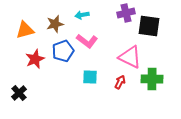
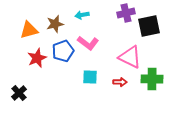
black square: rotated 20 degrees counterclockwise
orange triangle: moved 4 px right
pink L-shape: moved 1 px right, 2 px down
red star: moved 2 px right, 1 px up
red arrow: rotated 64 degrees clockwise
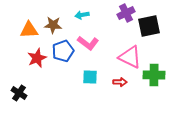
purple cross: rotated 12 degrees counterclockwise
brown star: moved 2 px left, 1 px down; rotated 18 degrees clockwise
orange triangle: rotated 12 degrees clockwise
green cross: moved 2 px right, 4 px up
black cross: rotated 14 degrees counterclockwise
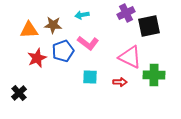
black cross: rotated 14 degrees clockwise
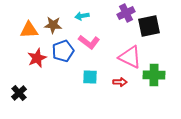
cyan arrow: moved 1 px down
pink L-shape: moved 1 px right, 1 px up
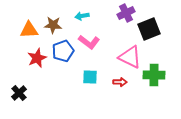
black square: moved 3 px down; rotated 10 degrees counterclockwise
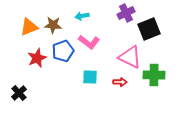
orange triangle: moved 3 px up; rotated 18 degrees counterclockwise
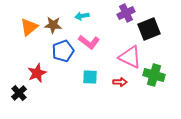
orange triangle: rotated 18 degrees counterclockwise
red star: moved 15 px down
green cross: rotated 15 degrees clockwise
